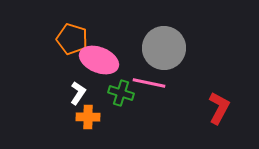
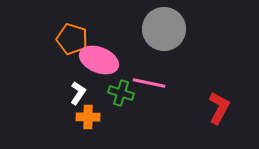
gray circle: moved 19 px up
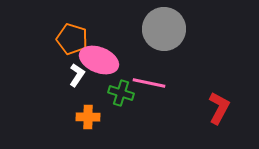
white L-shape: moved 1 px left, 18 px up
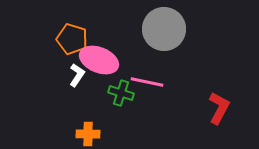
pink line: moved 2 px left, 1 px up
orange cross: moved 17 px down
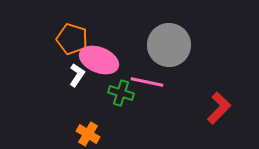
gray circle: moved 5 px right, 16 px down
red L-shape: rotated 16 degrees clockwise
orange cross: rotated 30 degrees clockwise
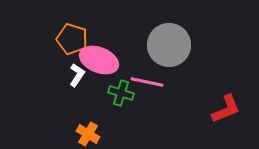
red L-shape: moved 7 px right, 1 px down; rotated 24 degrees clockwise
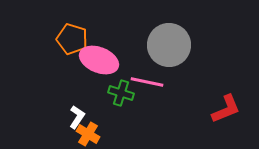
white L-shape: moved 42 px down
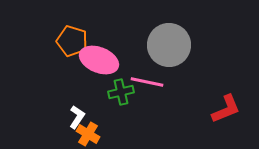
orange pentagon: moved 2 px down
green cross: moved 1 px up; rotated 30 degrees counterclockwise
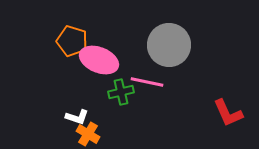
red L-shape: moved 2 px right, 4 px down; rotated 88 degrees clockwise
white L-shape: rotated 75 degrees clockwise
